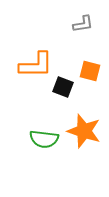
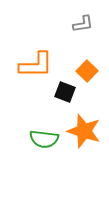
orange square: moved 3 px left; rotated 30 degrees clockwise
black square: moved 2 px right, 5 px down
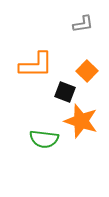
orange star: moved 3 px left, 10 px up
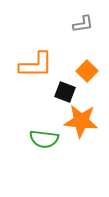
orange star: rotated 12 degrees counterclockwise
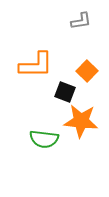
gray L-shape: moved 2 px left, 3 px up
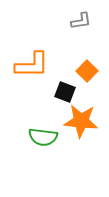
orange L-shape: moved 4 px left
green semicircle: moved 1 px left, 2 px up
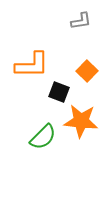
black square: moved 6 px left
green semicircle: rotated 52 degrees counterclockwise
